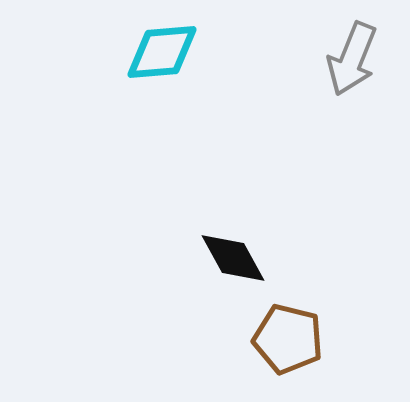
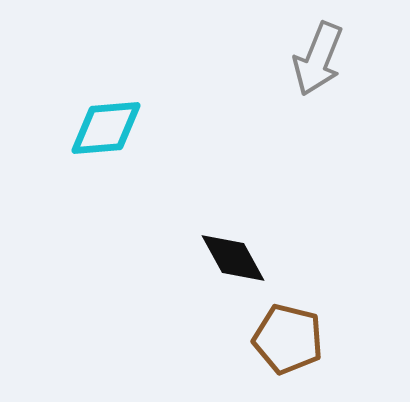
cyan diamond: moved 56 px left, 76 px down
gray arrow: moved 34 px left
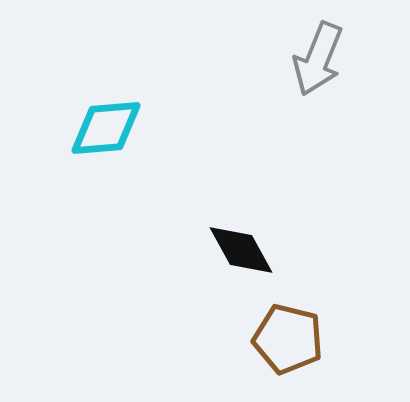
black diamond: moved 8 px right, 8 px up
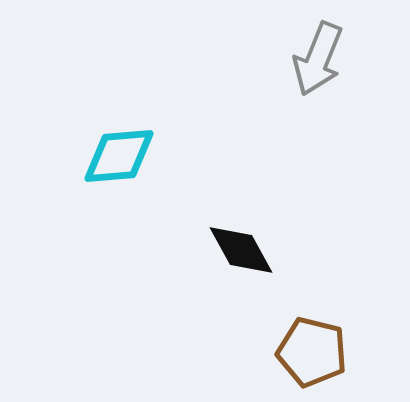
cyan diamond: moved 13 px right, 28 px down
brown pentagon: moved 24 px right, 13 px down
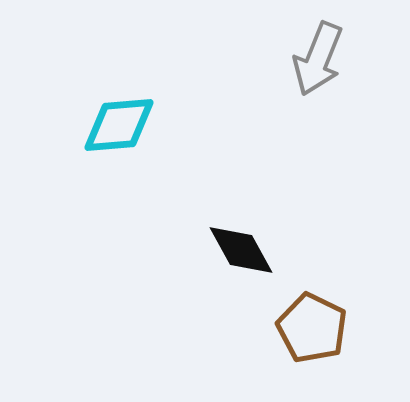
cyan diamond: moved 31 px up
brown pentagon: moved 24 px up; rotated 12 degrees clockwise
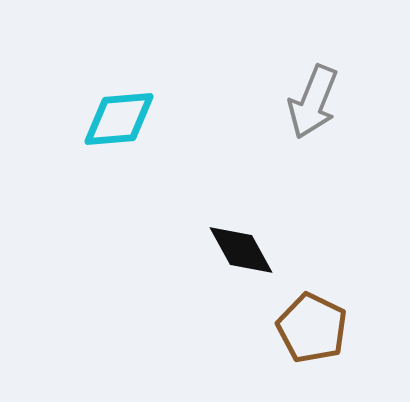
gray arrow: moved 5 px left, 43 px down
cyan diamond: moved 6 px up
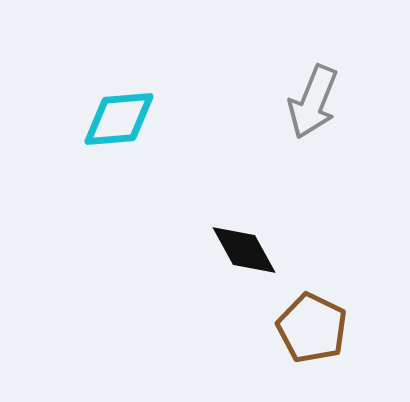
black diamond: moved 3 px right
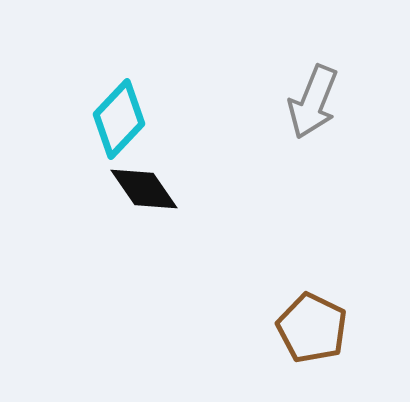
cyan diamond: rotated 42 degrees counterclockwise
black diamond: moved 100 px left, 61 px up; rotated 6 degrees counterclockwise
